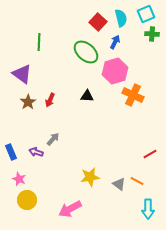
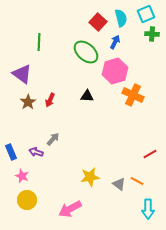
pink star: moved 3 px right, 3 px up
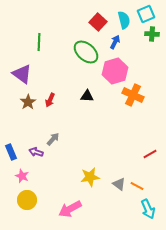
cyan semicircle: moved 3 px right, 2 px down
orange line: moved 5 px down
cyan arrow: rotated 24 degrees counterclockwise
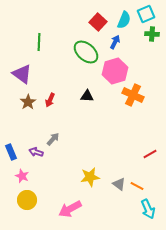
cyan semicircle: rotated 36 degrees clockwise
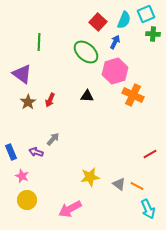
green cross: moved 1 px right
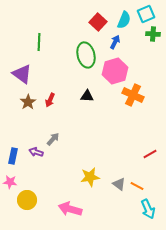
green ellipse: moved 3 px down; rotated 35 degrees clockwise
blue rectangle: moved 2 px right, 4 px down; rotated 35 degrees clockwise
pink star: moved 12 px left, 6 px down; rotated 16 degrees counterclockwise
pink arrow: rotated 45 degrees clockwise
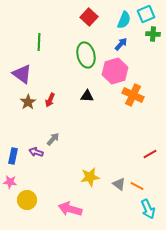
red square: moved 9 px left, 5 px up
blue arrow: moved 6 px right, 2 px down; rotated 16 degrees clockwise
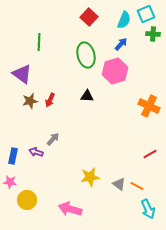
orange cross: moved 16 px right, 11 px down
brown star: moved 2 px right, 1 px up; rotated 21 degrees clockwise
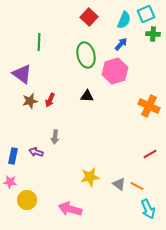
gray arrow: moved 2 px right, 2 px up; rotated 144 degrees clockwise
